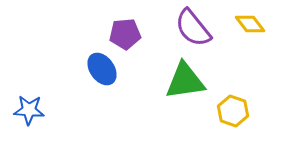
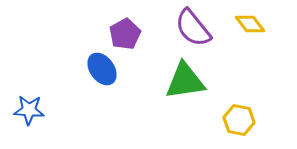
purple pentagon: rotated 24 degrees counterclockwise
yellow hexagon: moved 6 px right, 9 px down; rotated 8 degrees counterclockwise
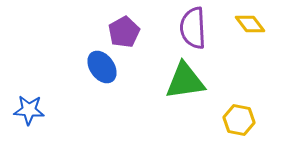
purple semicircle: rotated 36 degrees clockwise
purple pentagon: moved 1 px left, 2 px up
blue ellipse: moved 2 px up
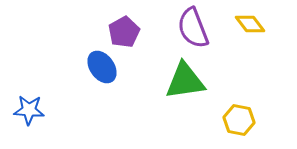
purple semicircle: rotated 18 degrees counterclockwise
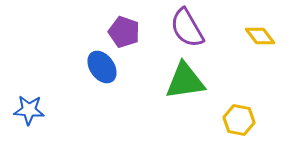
yellow diamond: moved 10 px right, 12 px down
purple semicircle: moved 6 px left; rotated 9 degrees counterclockwise
purple pentagon: rotated 24 degrees counterclockwise
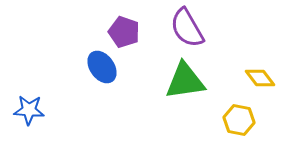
yellow diamond: moved 42 px down
